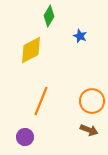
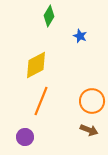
yellow diamond: moved 5 px right, 15 px down
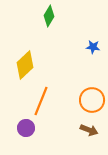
blue star: moved 13 px right, 11 px down; rotated 16 degrees counterclockwise
yellow diamond: moved 11 px left; rotated 16 degrees counterclockwise
orange circle: moved 1 px up
purple circle: moved 1 px right, 9 px up
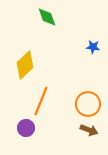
green diamond: moved 2 px left, 1 px down; rotated 50 degrees counterclockwise
orange circle: moved 4 px left, 4 px down
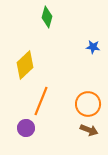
green diamond: rotated 35 degrees clockwise
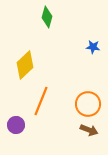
purple circle: moved 10 px left, 3 px up
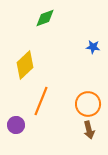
green diamond: moved 2 px left, 1 px down; rotated 55 degrees clockwise
brown arrow: rotated 54 degrees clockwise
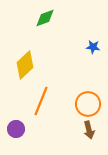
purple circle: moved 4 px down
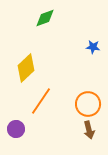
yellow diamond: moved 1 px right, 3 px down
orange line: rotated 12 degrees clockwise
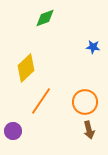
orange circle: moved 3 px left, 2 px up
purple circle: moved 3 px left, 2 px down
